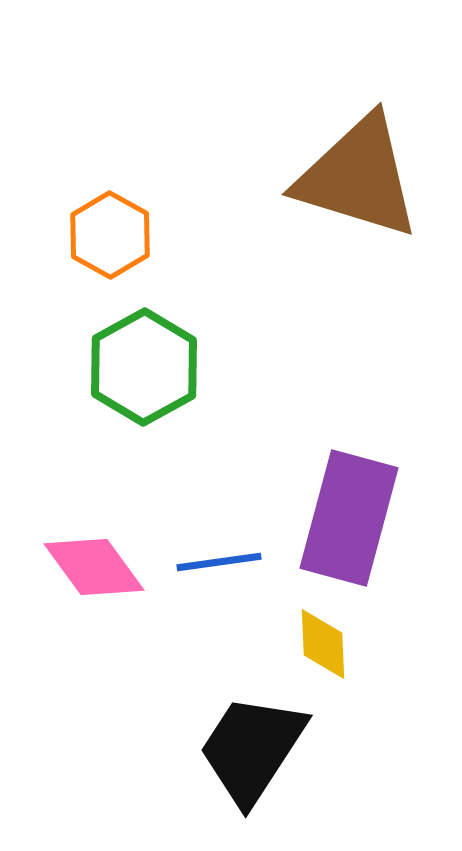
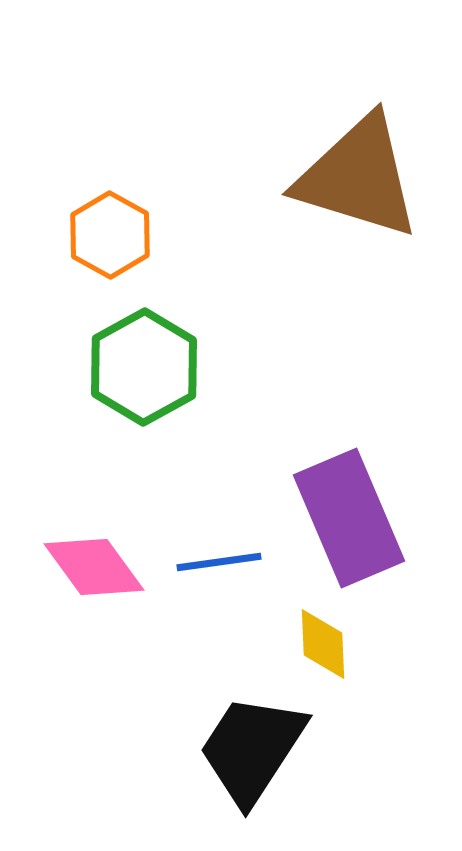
purple rectangle: rotated 38 degrees counterclockwise
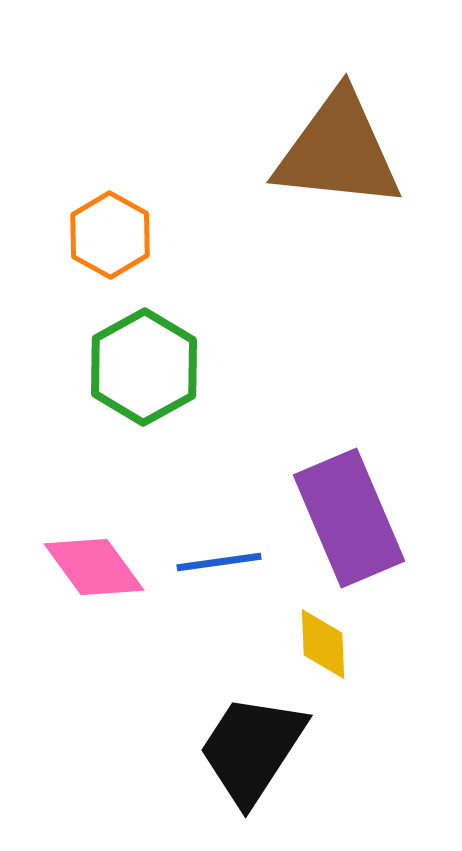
brown triangle: moved 20 px left, 26 px up; rotated 11 degrees counterclockwise
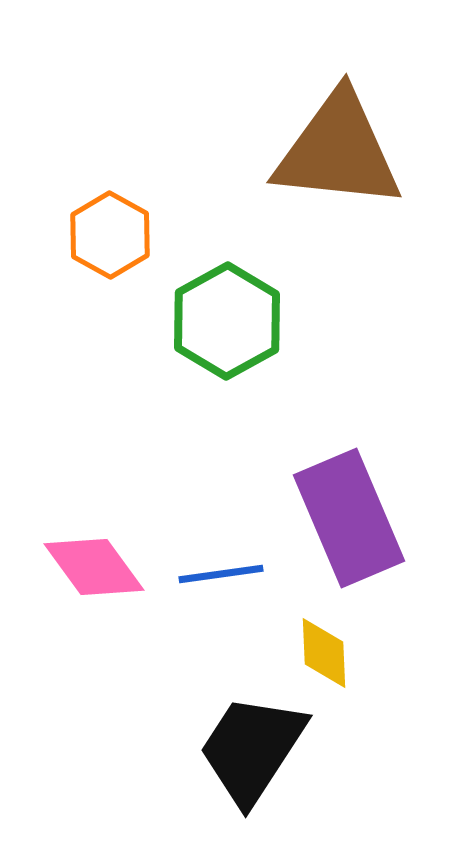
green hexagon: moved 83 px right, 46 px up
blue line: moved 2 px right, 12 px down
yellow diamond: moved 1 px right, 9 px down
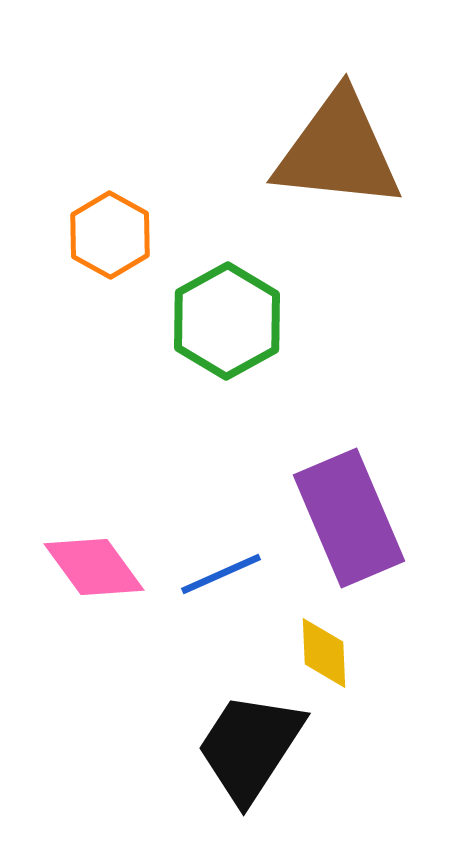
blue line: rotated 16 degrees counterclockwise
black trapezoid: moved 2 px left, 2 px up
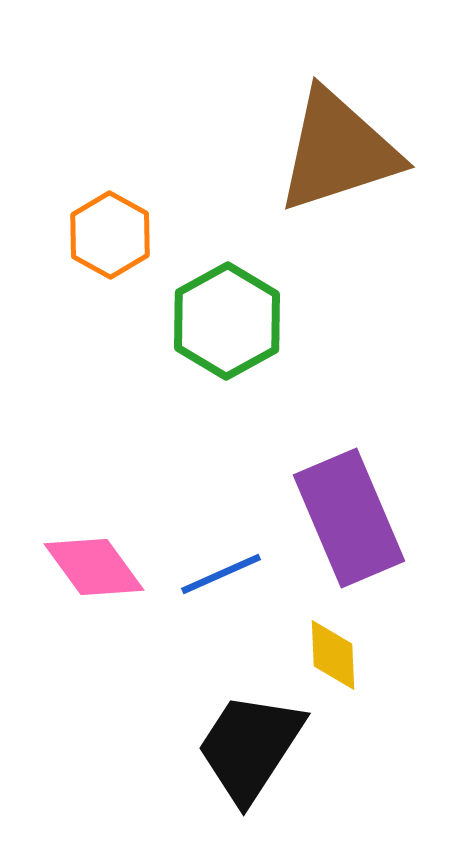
brown triangle: rotated 24 degrees counterclockwise
yellow diamond: moved 9 px right, 2 px down
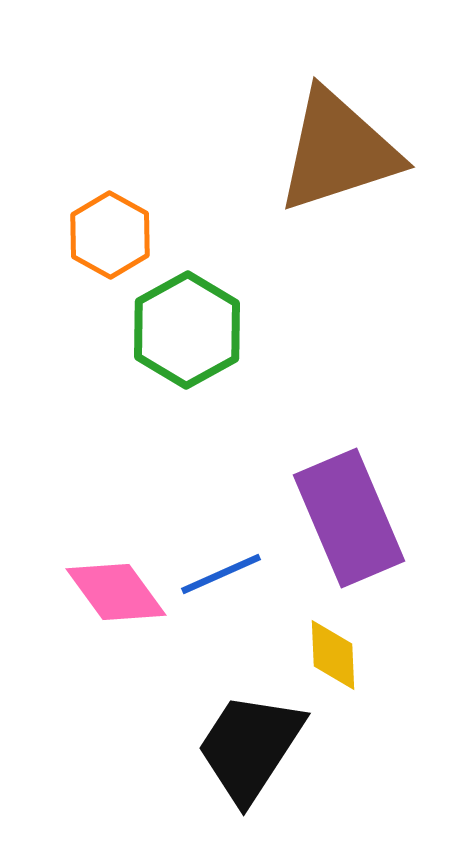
green hexagon: moved 40 px left, 9 px down
pink diamond: moved 22 px right, 25 px down
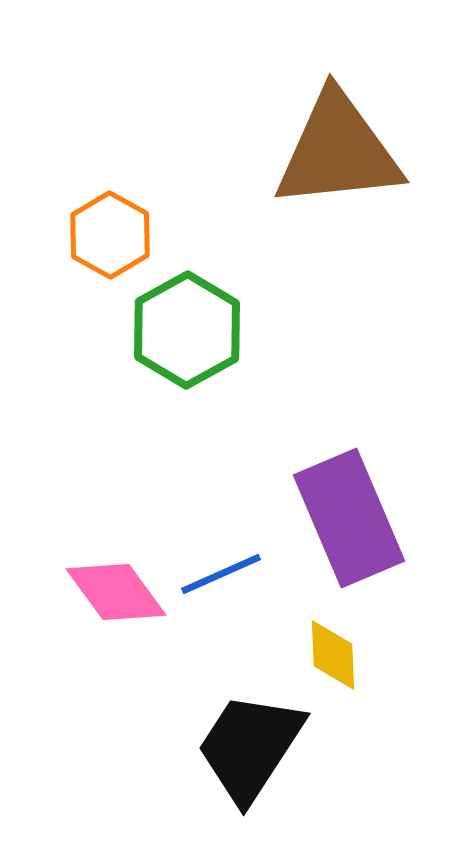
brown triangle: rotated 12 degrees clockwise
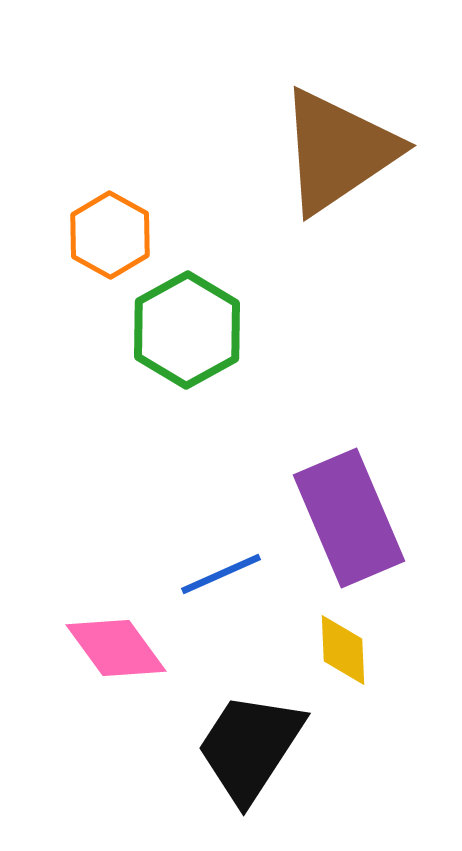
brown triangle: rotated 28 degrees counterclockwise
pink diamond: moved 56 px down
yellow diamond: moved 10 px right, 5 px up
